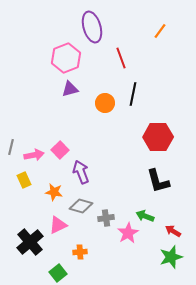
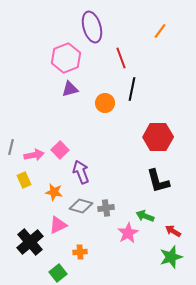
black line: moved 1 px left, 5 px up
gray cross: moved 10 px up
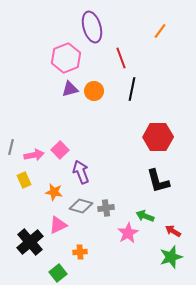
orange circle: moved 11 px left, 12 px up
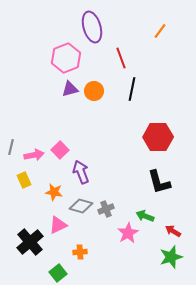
black L-shape: moved 1 px right, 1 px down
gray cross: moved 1 px down; rotated 14 degrees counterclockwise
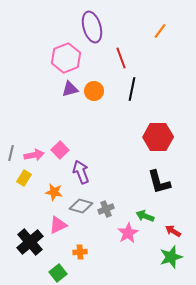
gray line: moved 6 px down
yellow rectangle: moved 2 px up; rotated 56 degrees clockwise
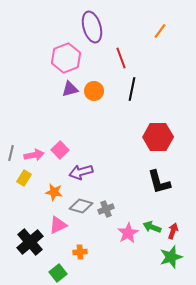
purple arrow: rotated 85 degrees counterclockwise
green arrow: moved 7 px right, 11 px down
red arrow: rotated 77 degrees clockwise
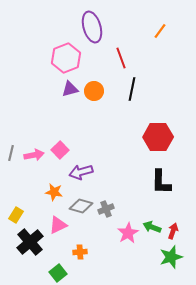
yellow rectangle: moved 8 px left, 37 px down
black L-shape: moved 2 px right; rotated 16 degrees clockwise
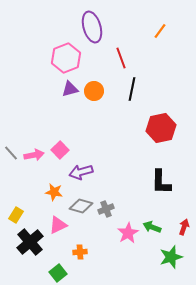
red hexagon: moved 3 px right, 9 px up; rotated 12 degrees counterclockwise
gray line: rotated 56 degrees counterclockwise
red arrow: moved 11 px right, 4 px up
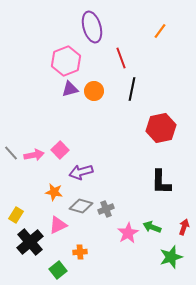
pink hexagon: moved 3 px down
green square: moved 3 px up
